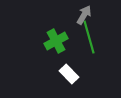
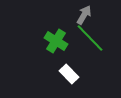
green line: moved 1 px right, 1 px down; rotated 28 degrees counterclockwise
green cross: rotated 30 degrees counterclockwise
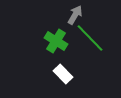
gray arrow: moved 9 px left
white rectangle: moved 6 px left
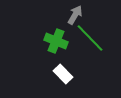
green cross: rotated 10 degrees counterclockwise
